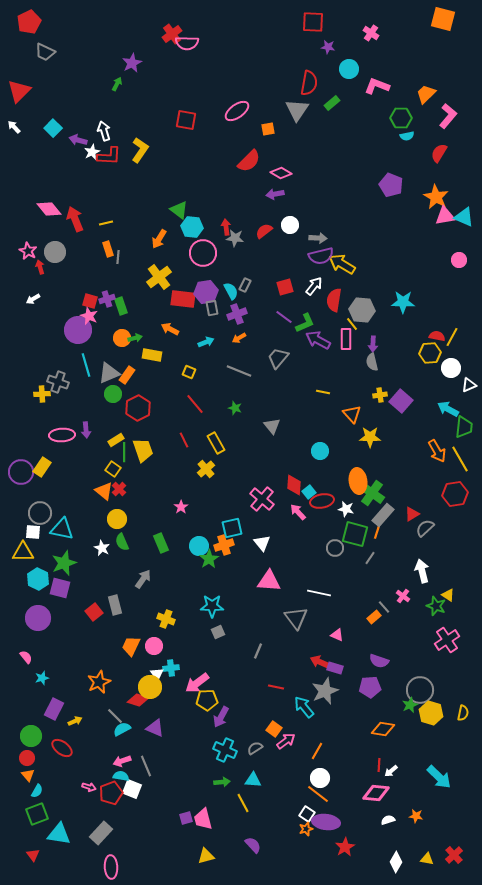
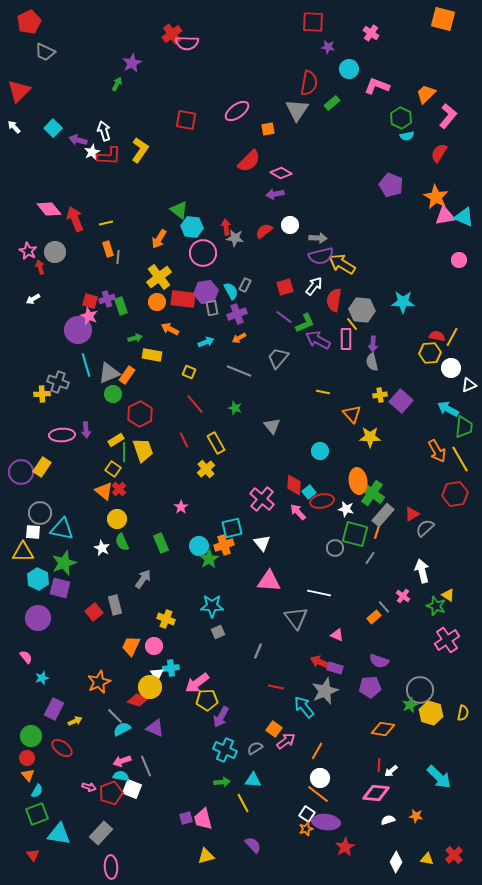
green hexagon at (401, 118): rotated 25 degrees clockwise
orange circle at (122, 338): moved 35 px right, 36 px up
red hexagon at (138, 408): moved 2 px right, 6 px down
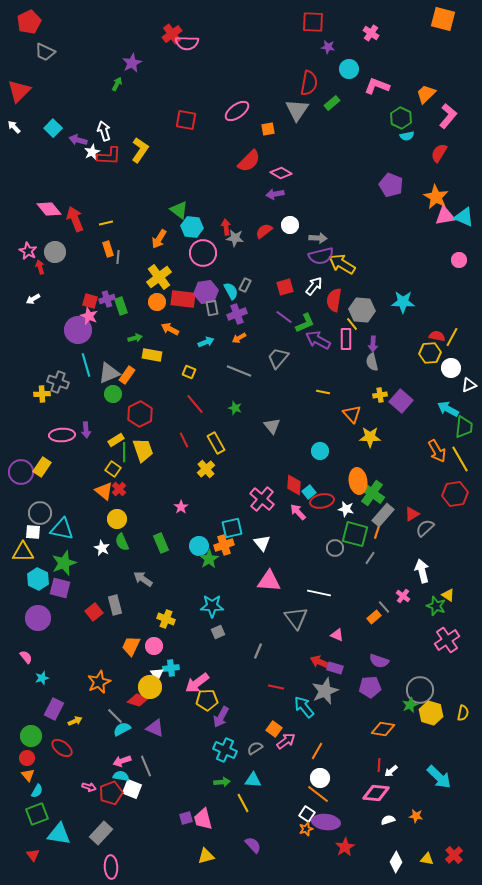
gray arrow at (143, 579): rotated 90 degrees counterclockwise
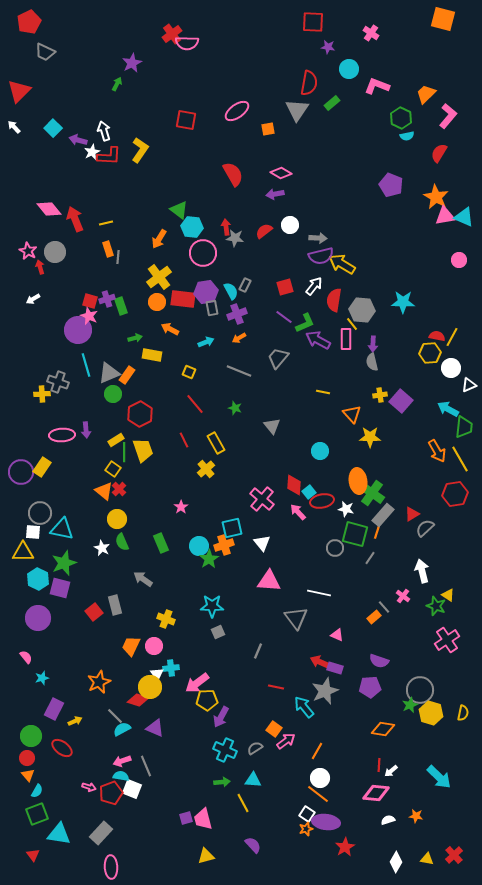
red semicircle at (249, 161): moved 16 px left, 13 px down; rotated 75 degrees counterclockwise
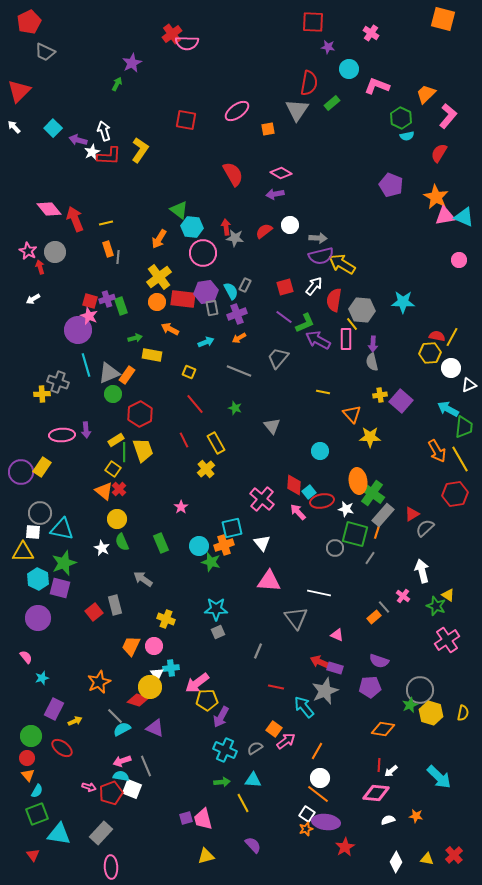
green star at (209, 559): moved 2 px right, 3 px down; rotated 24 degrees counterclockwise
cyan star at (212, 606): moved 4 px right, 3 px down
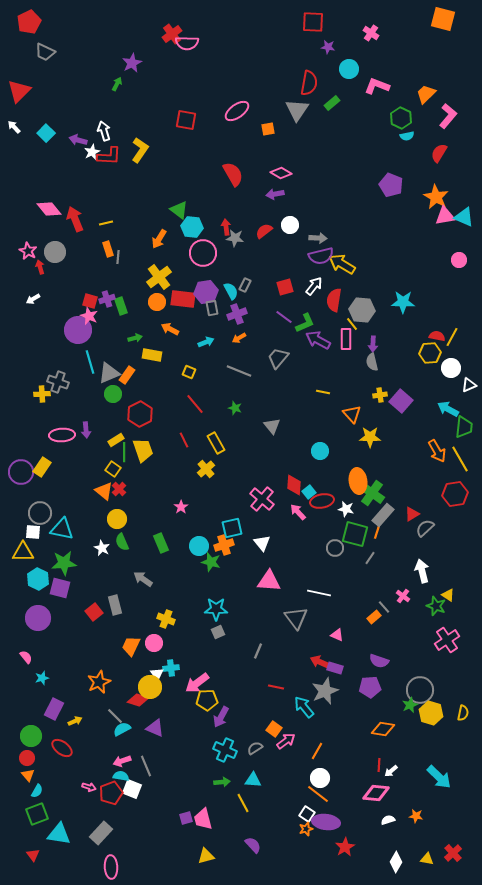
cyan square at (53, 128): moved 7 px left, 5 px down
cyan line at (86, 365): moved 4 px right, 3 px up
green star at (64, 563): rotated 15 degrees clockwise
pink circle at (154, 646): moved 3 px up
red cross at (454, 855): moved 1 px left, 2 px up
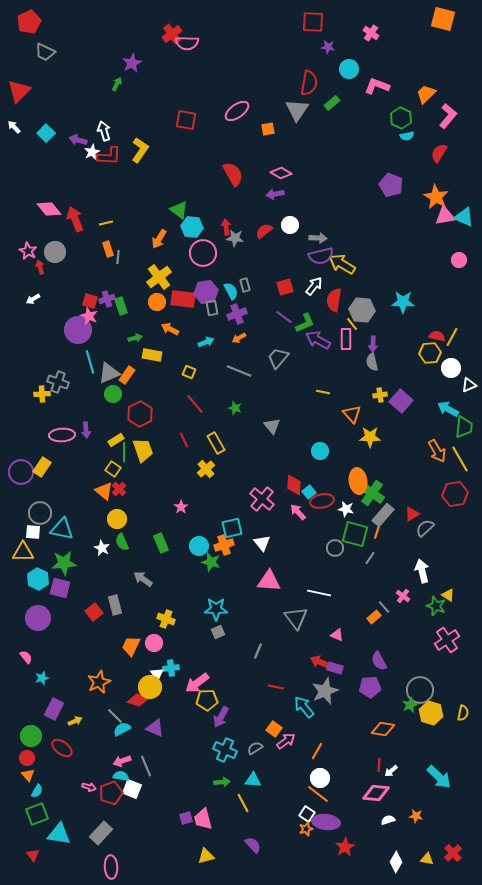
gray rectangle at (245, 285): rotated 40 degrees counterclockwise
purple semicircle at (379, 661): rotated 42 degrees clockwise
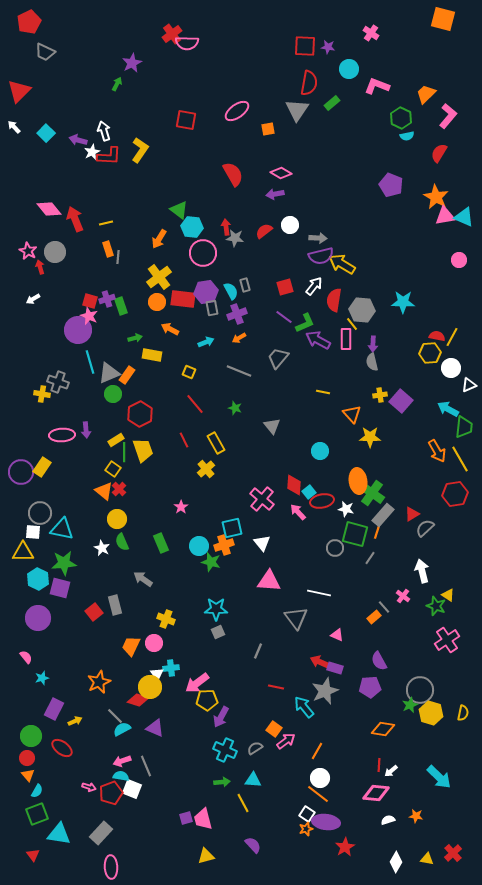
red square at (313, 22): moved 8 px left, 24 px down
yellow cross at (42, 394): rotated 14 degrees clockwise
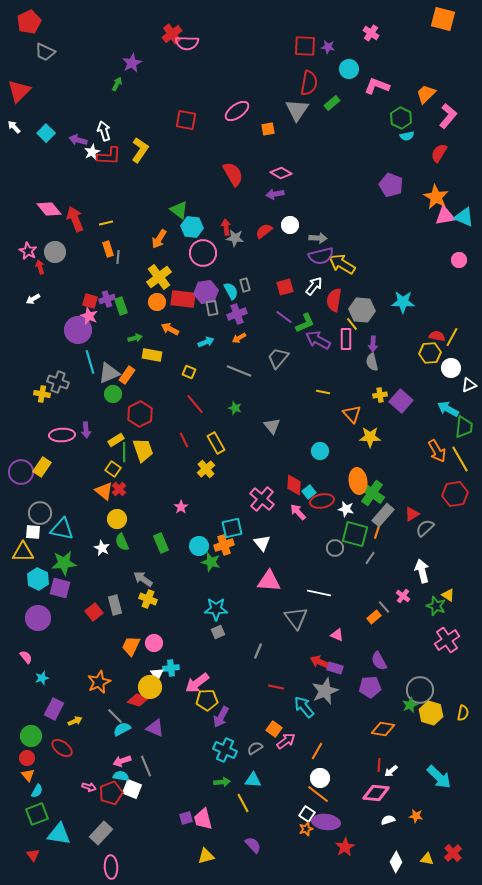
yellow cross at (166, 619): moved 18 px left, 20 px up
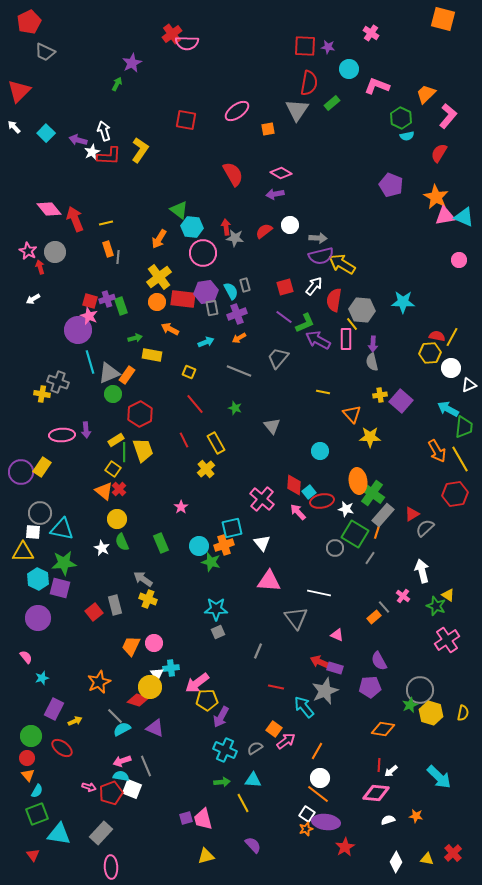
green square at (355, 534): rotated 16 degrees clockwise
